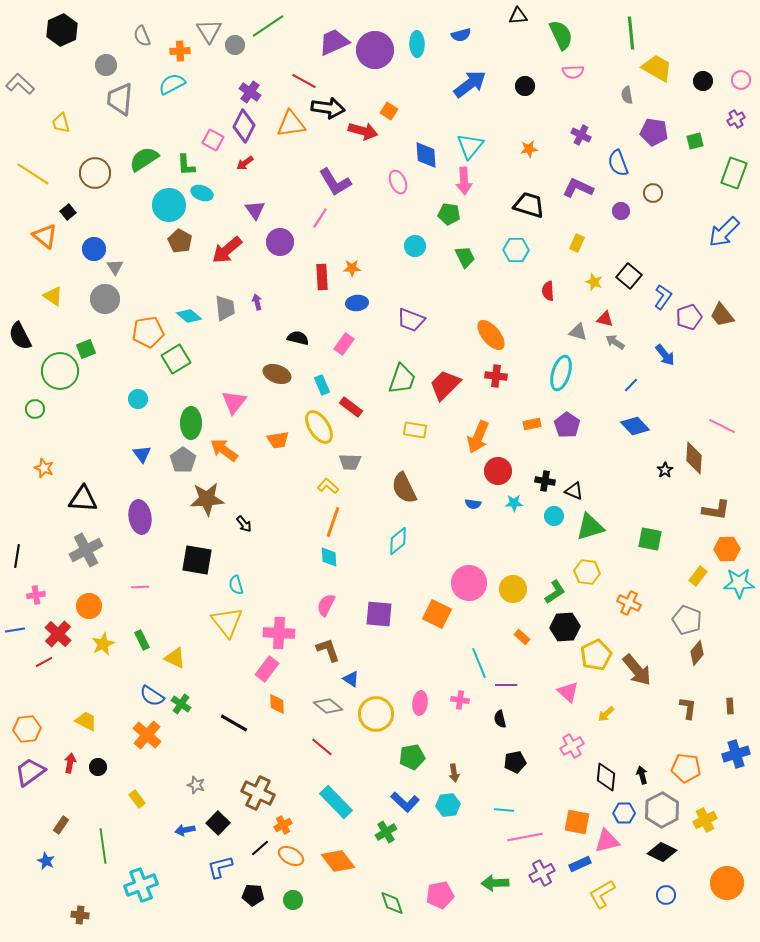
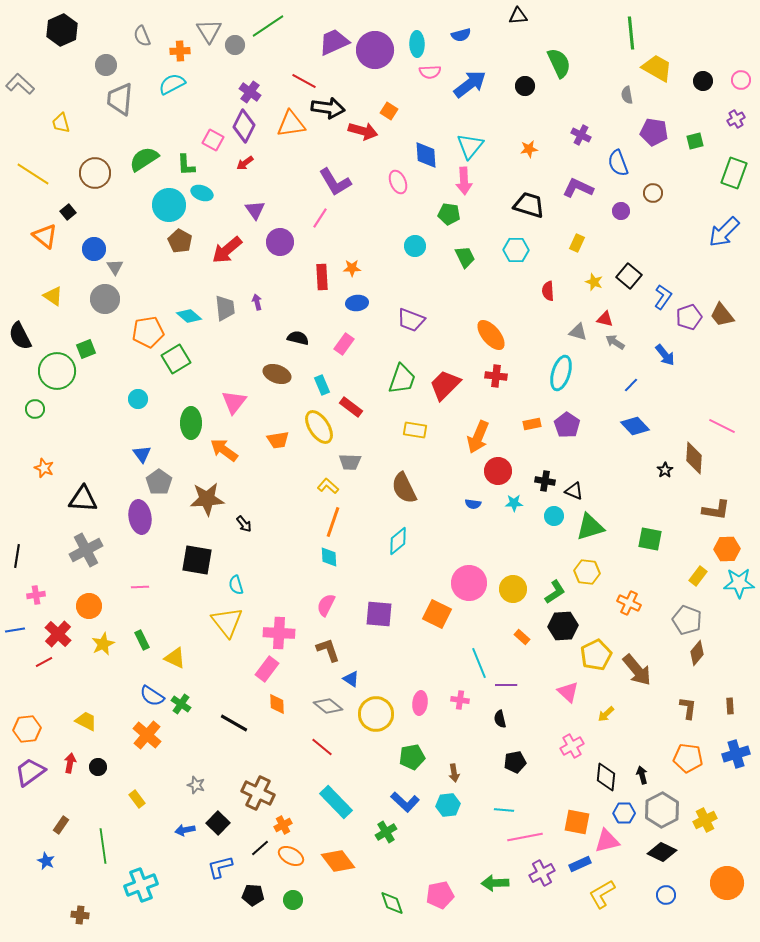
green semicircle at (561, 35): moved 2 px left, 28 px down
pink semicircle at (573, 72): moved 143 px left
green circle at (60, 371): moved 3 px left
gray pentagon at (183, 460): moved 24 px left, 22 px down
black hexagon at (565, 627): moved 2 px left, 1 px up
orange pentagon at (686, 768): moved 2 px right, 10 px up
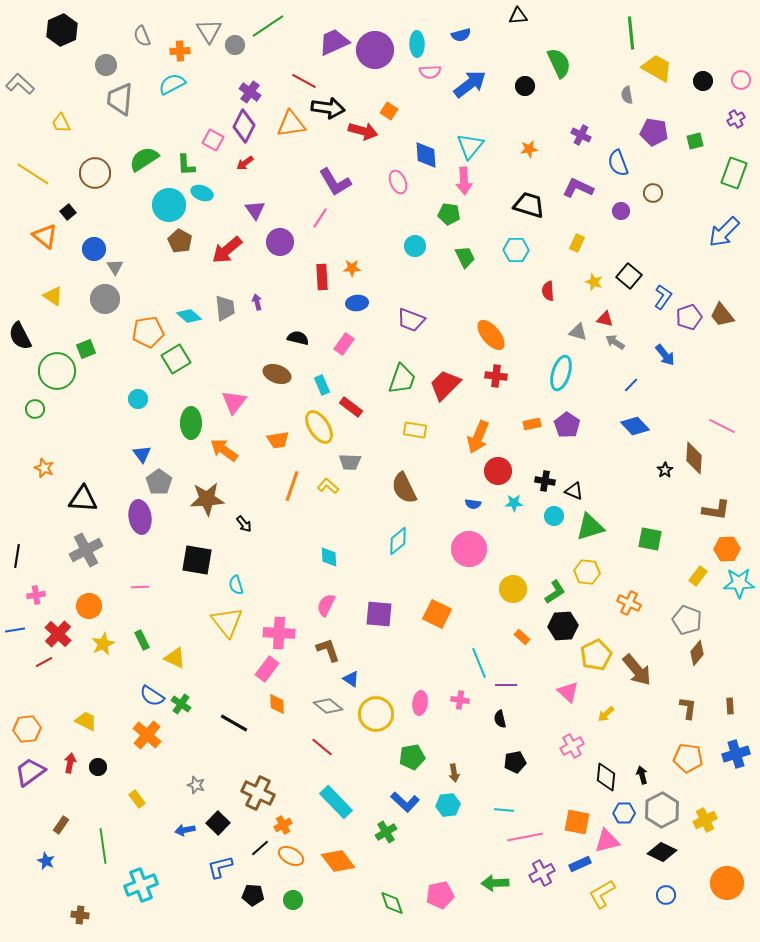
yellow trapezoid at (61, 123): rotated 10 degrees counterclockwise
orange line at (333, 522): moved 41 px left, 36 px up
pink circle at (469, 583): moved 34 px up
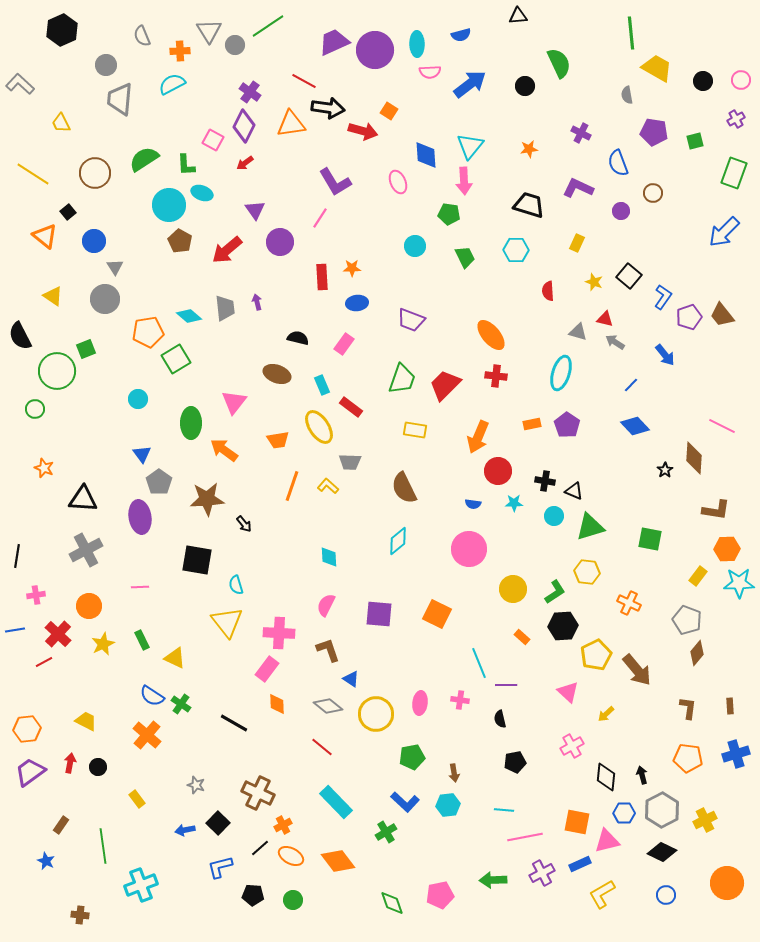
purple cross at (581, 135): moved 2 px up
blue circle at (94, 249): moved 8 px up
green arrow at (495, 883): moved 2 px left, 3 px up
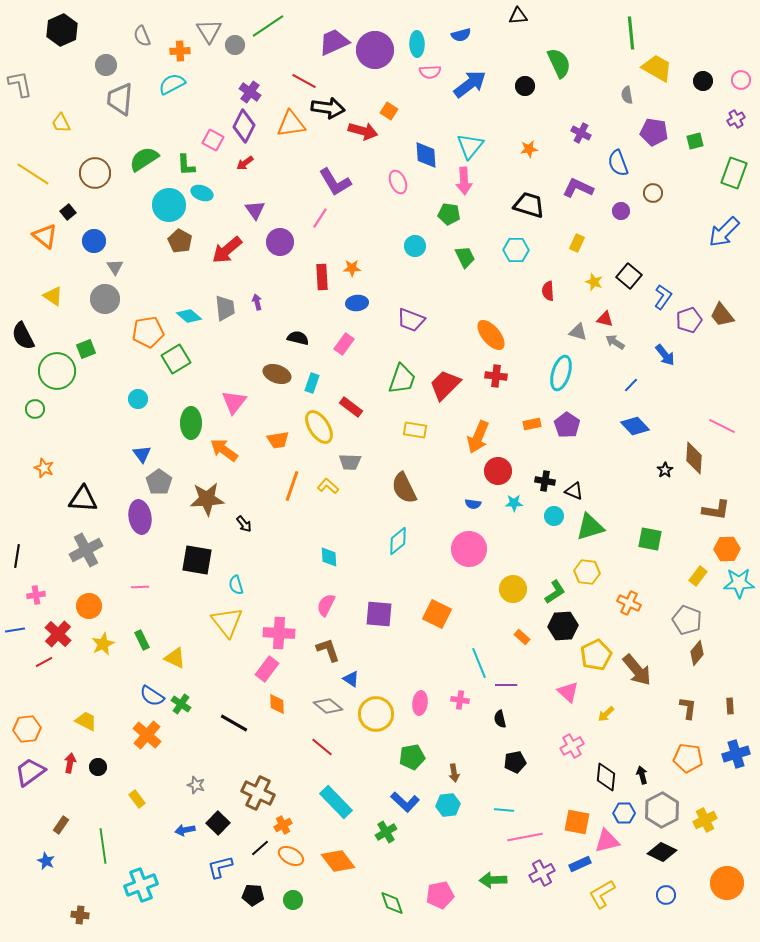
gray L-shape at (20, 84): rotated 36 degrees clockwise
purple pentagon at (689, 317): moved 3 px down
black semicircle at (20, 336): moved 3 px right
cyan rectangle at (322, 385): moved 10 px left, 2 px up; rotated 42 degrees clockwise
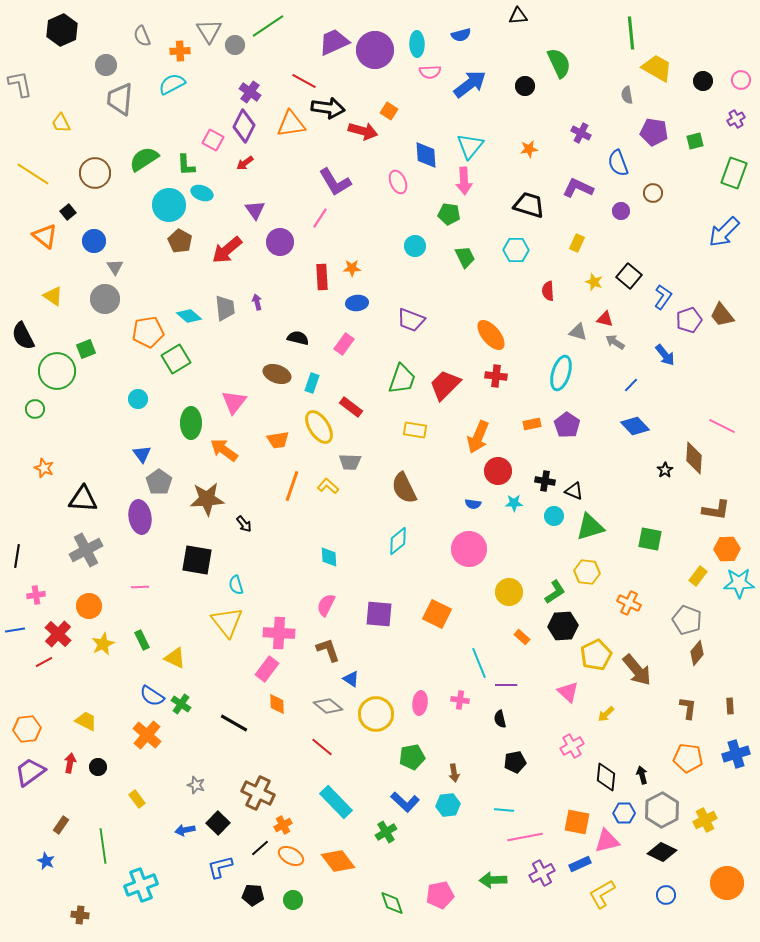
yellow circle at (513, 589): moved 4 px left, 3 px down
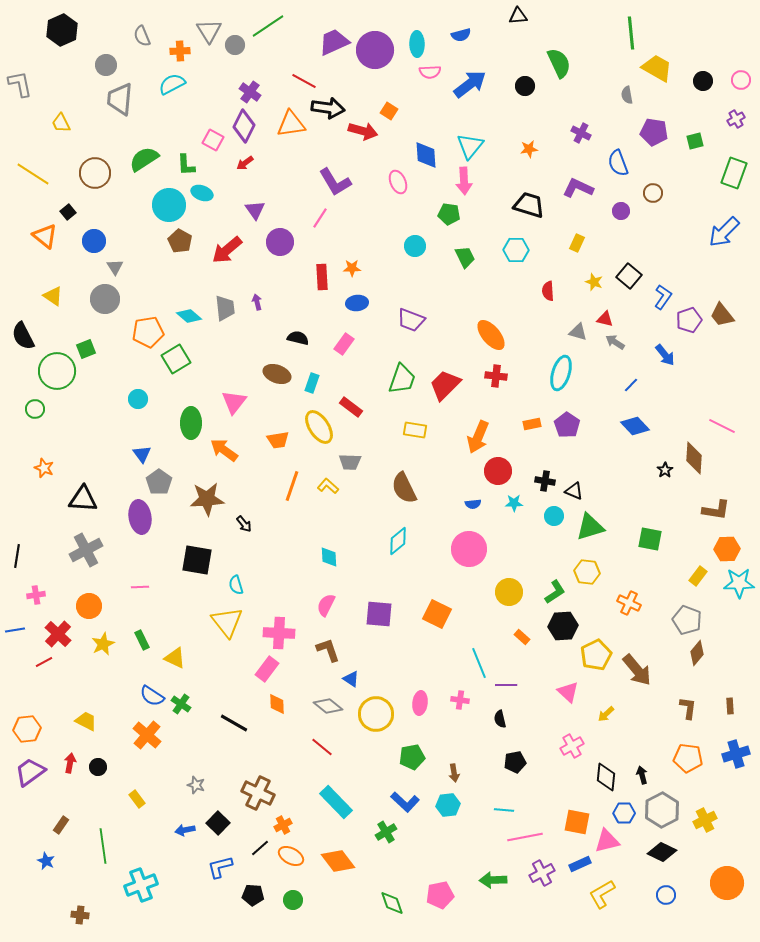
blue semicircle at (473, 504): rotated 14 degrees counterclockwise
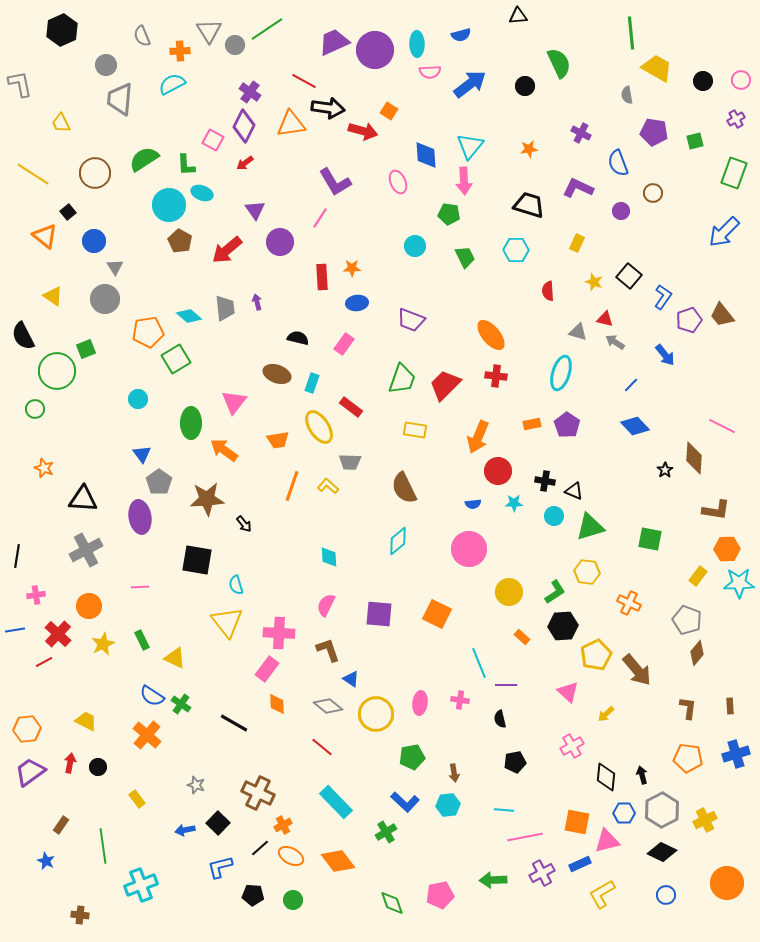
green line at (268, 26): moved 1 px left, 3 px down
